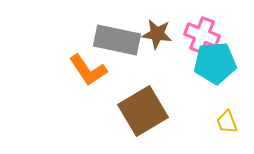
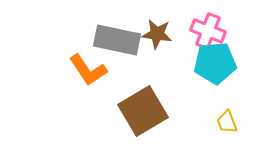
pink cross: moved 6 px right, 4 px up
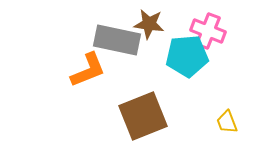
brown star: moved 8 px left, 10 px up
cyan pentagon: moved 28 px left, 7 px up
orange L-shape: rotated 78 degrees counterclockwise
brown square: moved 5 px down; rotated 9 degrees clockwise
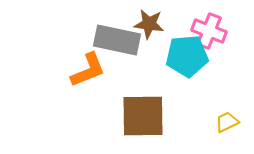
pink cross: moved 1 px right
brown square: rotated 21 degrees clockwise
yellow trapezoid: rotated 85 degrees clockwise
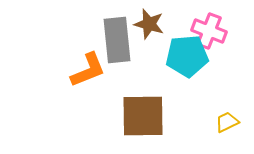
brown star: rotated 8 degrees clockwise
gray rectangle: rotated 72 degrees clockwise
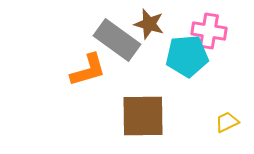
pink cross: rotated 12 degrees counterclockwise
gray rectangle: rotated 48 degrees counterclockwise
orange L-shape: rotated 6 degrees clockwise
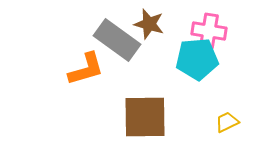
cyan pentagon: moved 10 px right, 3 px down
orange L-shape: moved 2 px left, 1 px up
brown square: moved 2 px right, 1 px down
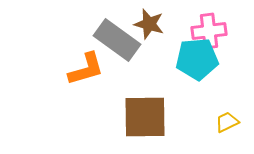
pink cross: rotated 16 degrees counterclockwise
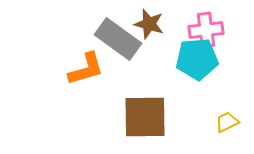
pink cross: moved 3 px left, 1 px up
gray rectangle: moved 1 px right, 1 px up
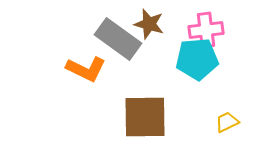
orange L-shape: rotated 42 degrees clockwise
